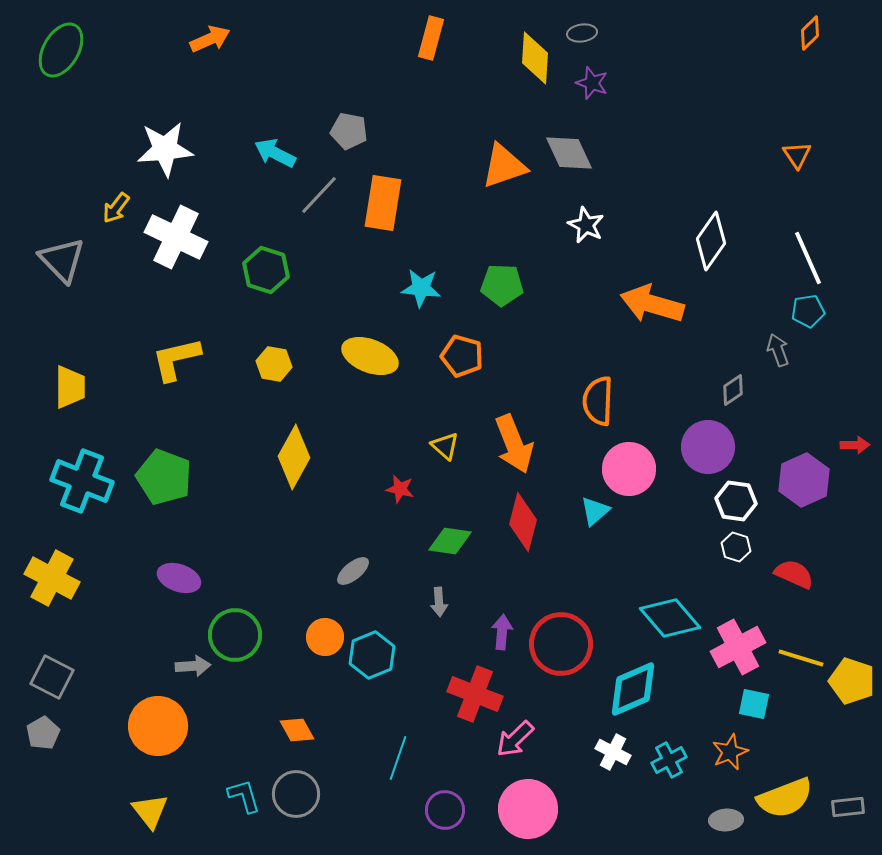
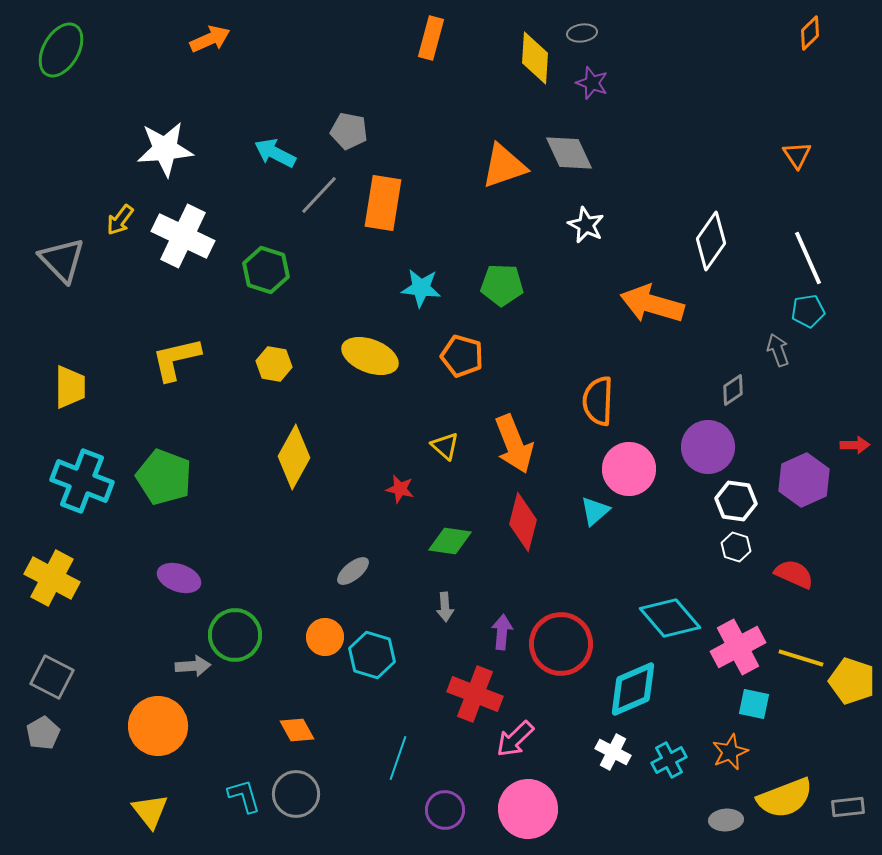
yellow arrow at (116, 208): moved 4 px right, 12 px down
white cross at (176, 237): moved 7 px right, 1 px up
gray arrow at (439, 602): moved 6 px right, 5 px down
cyan hexagon at (372, 655): rotated 21 degrees counterclockwise
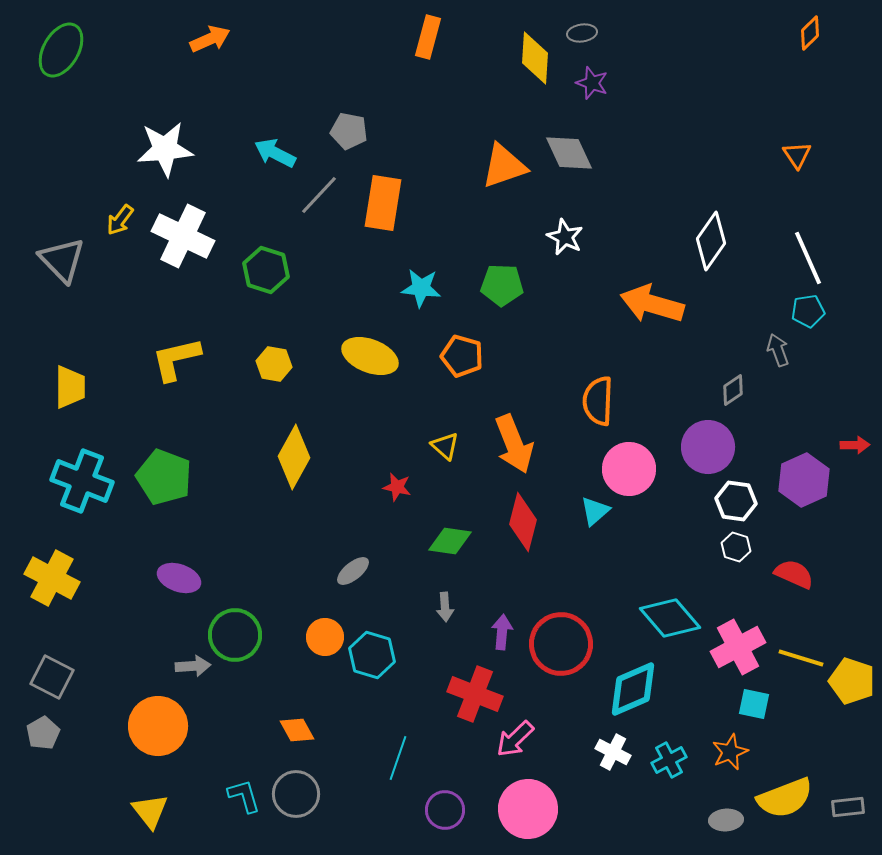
orange rectangle at (431, 38): moved 3 px left, 1 px up
white star at (586, 225): moved 21 px left, 12 px down
red star at (400, 489): moved 3 px left, 2 px up
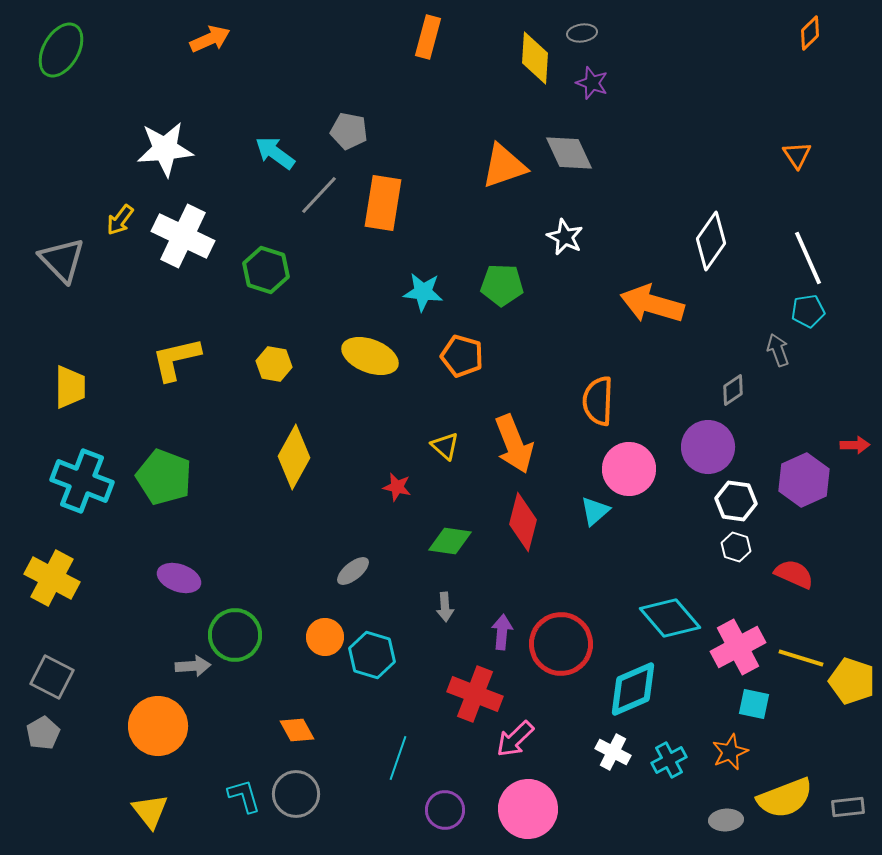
cyan arrow at (275, 153): rotated 9 degrees clockwise
cyan star at (421, 288): moved 2 px right, 4 px down
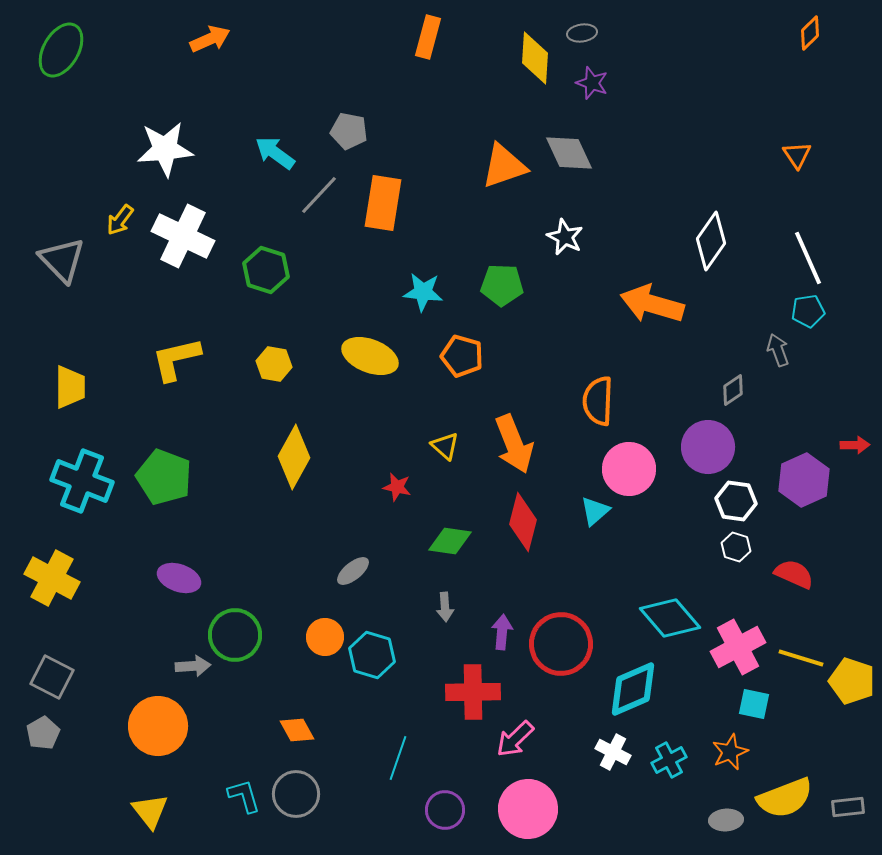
red cross at (475, 694): moved 2 px left, 2 px up; rotated 22 degrees counterclockwise
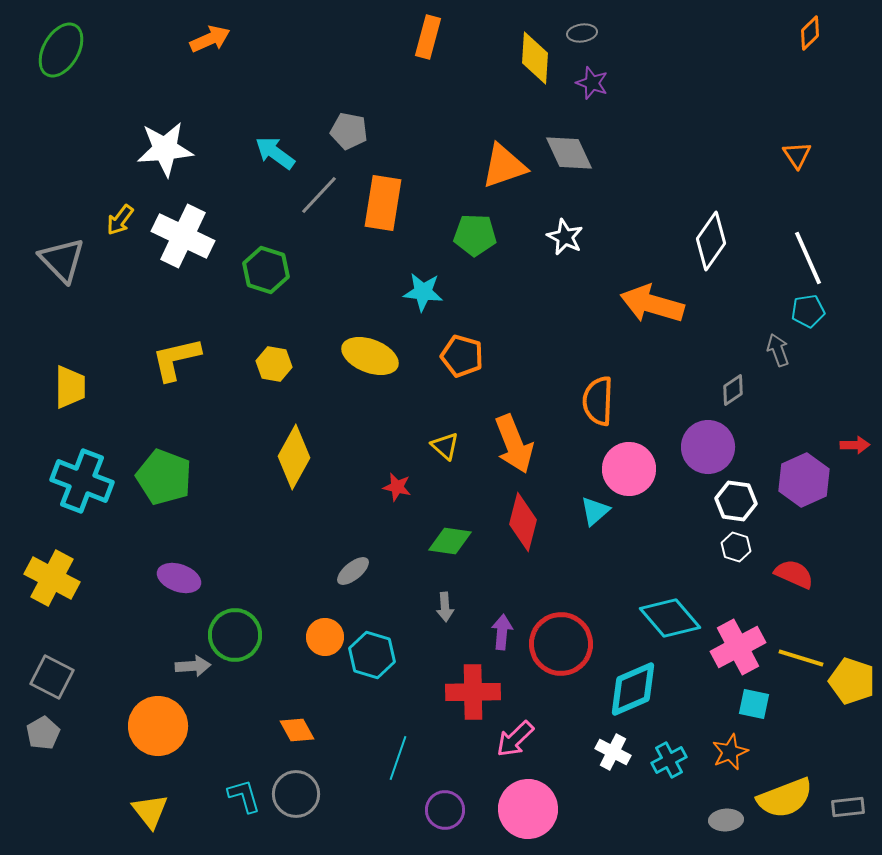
green pentagon at (502, 285): moved 27 px left, 50 px up
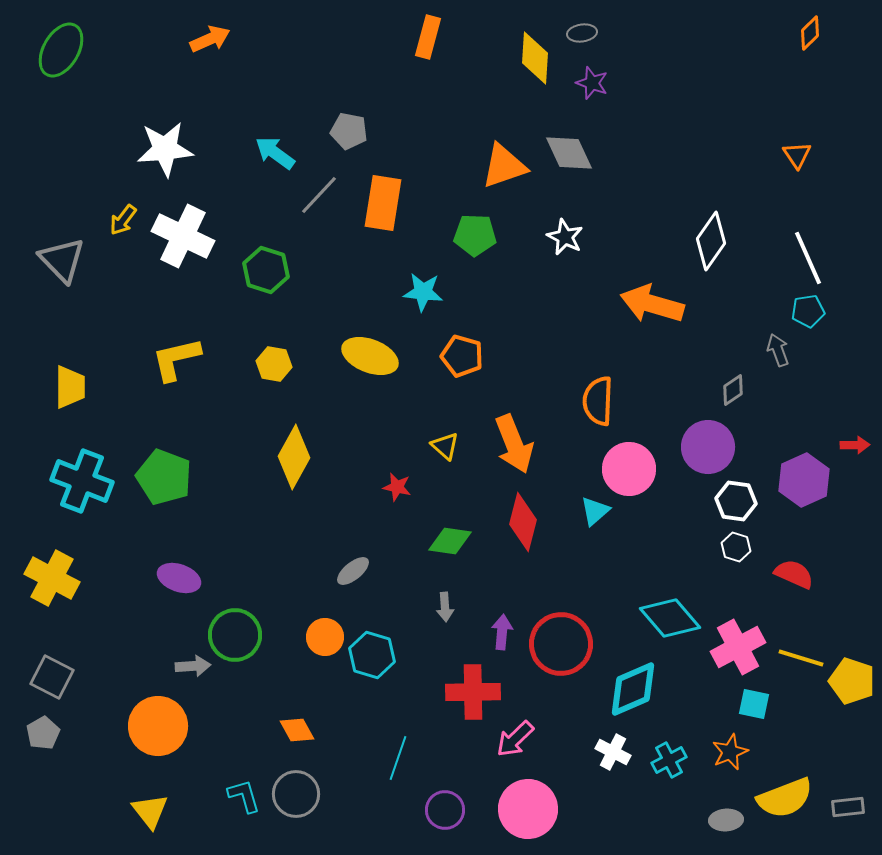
yellow arrow at (120, 220): moved 3 px right
